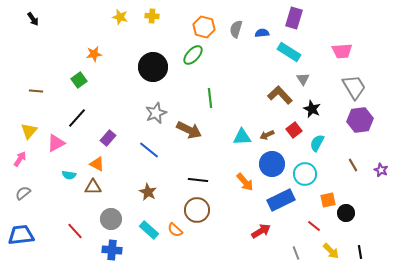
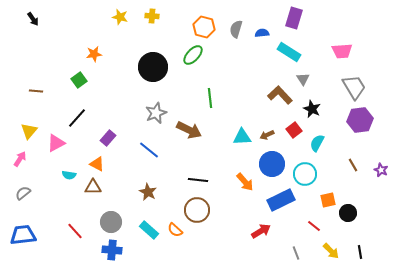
black circle at (346, 213): moved 2 px right
gray circle at (111, 219): moved 3 px down
blue trapezoid at (21, 235): moved 2 px right
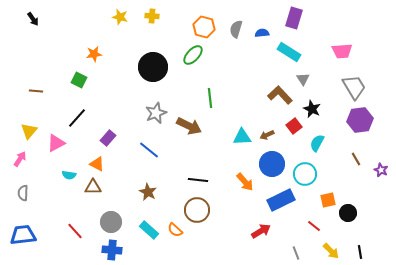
green square at (79, 80): rotated 28 degrees counterclockwise
brown arrow at (189, 130): moved 4 px up
red square at (294, 130): moved 4 px up
brown line at (353, 165): moved 3 px right, 6 px up
gray semicircle at (23, 193): rotated 49 degrees counterclockwise
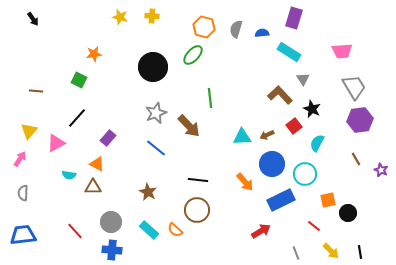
brown arrow at (189, 126): rotated 20 degrees clockwise
blue line at (149, 150): moved 7 px right, 2 px up
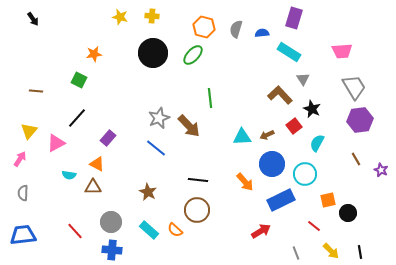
black circle at (153, 67): moved 14 px up
gray star at (156, 113): moved 3 px right, 5 px down
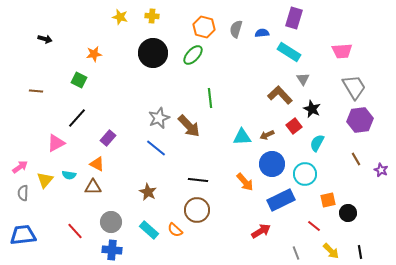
black arrow at (33, 19): moved 12 px right, 20 px down; rotated 40 degrees counterclockwise
yellow triangle at (29, 131): moved 16 px right, 49 px down
pink arrow at (20, 159): moved 8 px down; rotated 21 degrees clockwise
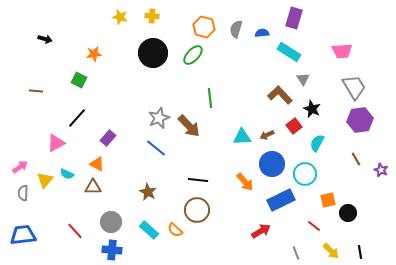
cyan semicircle at (69, 175): moved 2 px left, 1 px up; rotated 16 degrees clockwise
